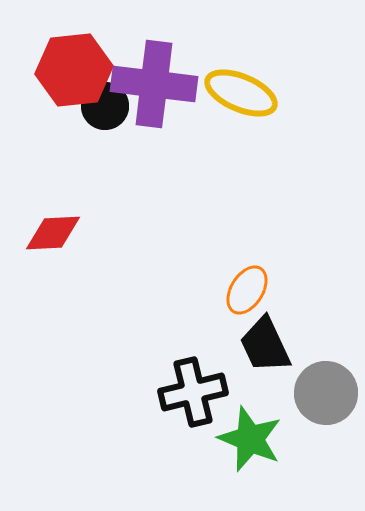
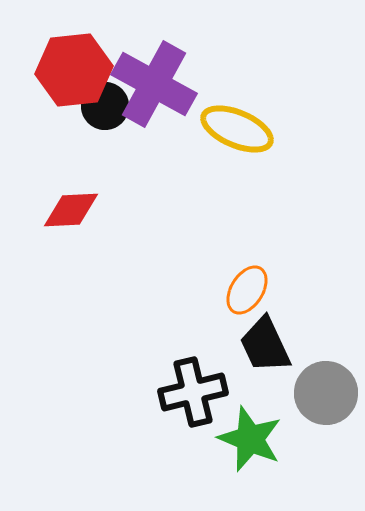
purple cross: rotated 22 degrees clockwise
yellow ellipse: moved 4 px left, 36 px down
red diamond: moved 18 px right, 23 px up
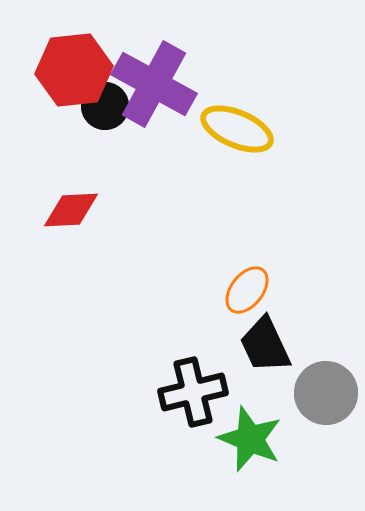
orange ellipse: rotated 6 degrees clockwise
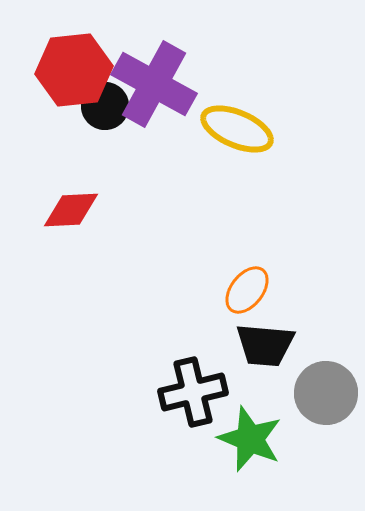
black trapezoid: rotated 60 degrees counterclockwise
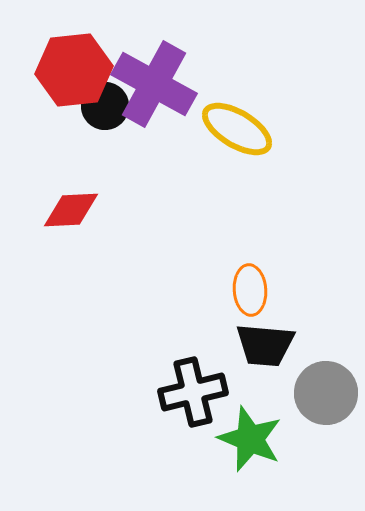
yellow ellipse: rotated 8 degrees clockwise
orange ellipse: moved 3 px right; rotated 42 degrees counterclockwise
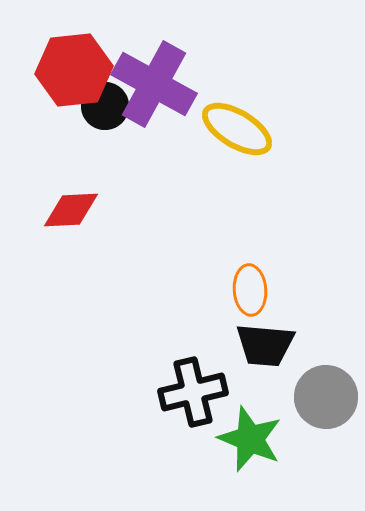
gray circle: moved 4 px down
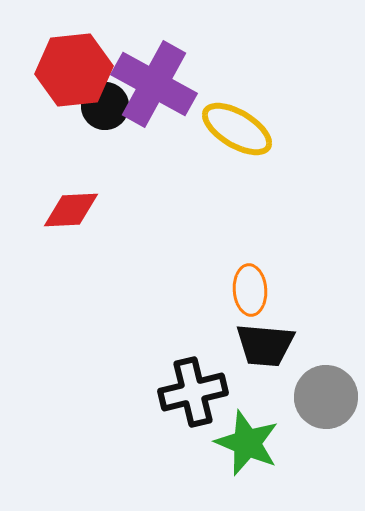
green star: moved 3 px left, 4 px down
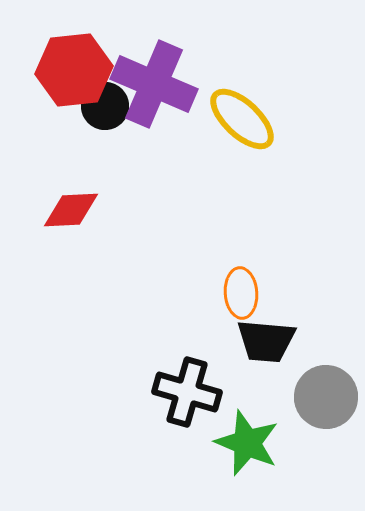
purple cross: rotated 6 degrees counterclockwise
yellow ellipse: moved 5 px right, 10 px up; rotated 12 degrees clockwise
orange ellipse: moved 9 px left, 3 px down
black trapezoid: moved 1 px right, 4 px up
black cross: moved 6 px left; rotated 30 degrees clockwise
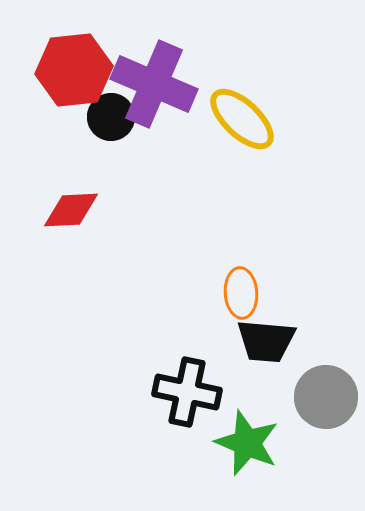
black circle: moved 6 px right, 11 px down
black cross: rotated 4 degrees counterclockwise
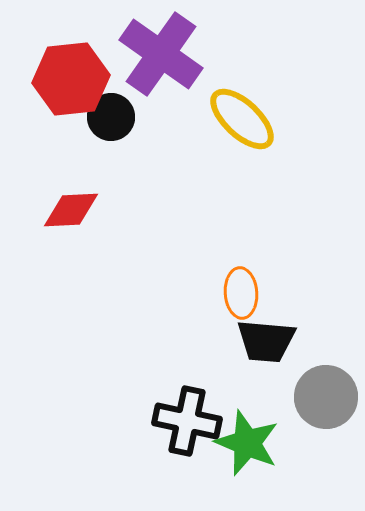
red hexagon: moved 3 px left, 9 px down
purple cross: moved 7 px right, 30 px up; rotated 12 degrees clockwise
black cross: moved 29 px down
